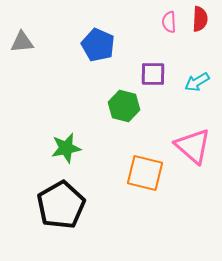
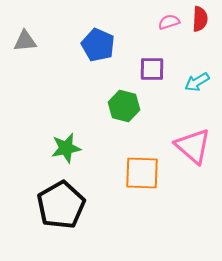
pink semicircle: rotated 75 degrees clockwise
gray triangle: moved 3 px right, 1 px up
purple square: moved 1 px left, 5 px up
orange square: moved 3 px left; rotated 12 degrees counterclockwise
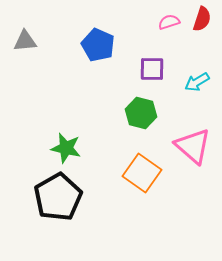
red semicircle: moved 2 px right; rotated 15 degrees clockwise
green hexagon: moved 17 px right, 7 px down
green star: rotated 24 degrees clockwise
orange square: rotated 33 degrees clockwise
black pentagon: moved 3 px left, 8 px up
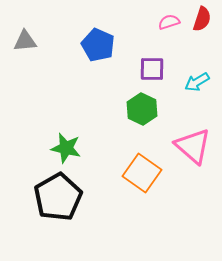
green hexagon: moved 1 px right, 4 px up; rotated 12 degrees clockwise
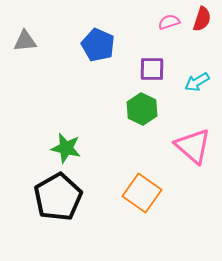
orange square: moved 20 px down
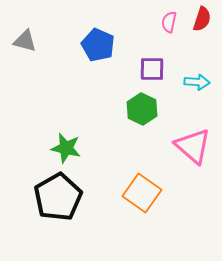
pink semicircle: rotated 60 degrees counterclockwise
gray triangle: rotated 20 degrees clockwise
cyan arrow: rotated 145 degrees counterclockwise
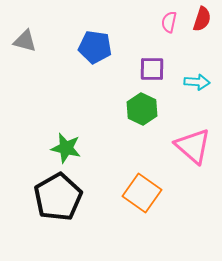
blue pentagon: moved 3 px left, 2 px down; rotated 16 degrees counterclockwise
